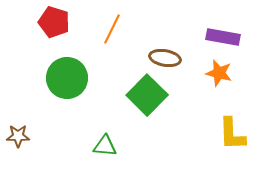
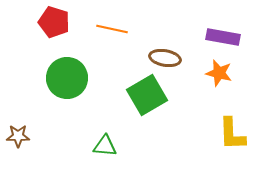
orange line: rotated 76 degrees clockwise
green square: rotated 15 degrees clockwise
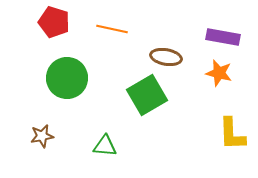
brown ellipse: moved 1 px right, 1 px up
brown star: moved 24 px right; rotated 10 degrees counterclockwise
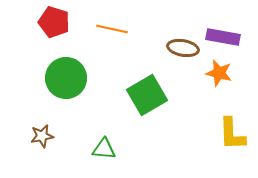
brown ellipse: moved 17 px right, 9 px up
green circle: moved 1 px left
green triangle: moved 1 px left, 3 px down
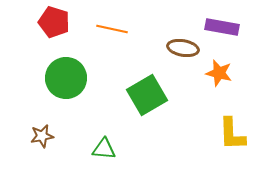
purple rectangle: moved 1 px left, 10 px up
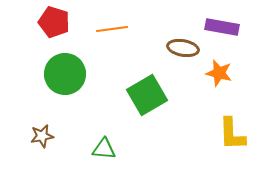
orange line: rotated 20 degrees counterclockwise
green circle: moved 1 px left, 4 px up
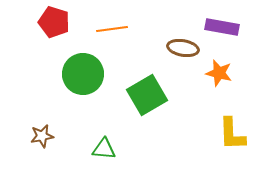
green circle: moved 18 px right
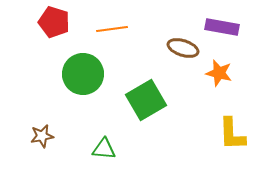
brown ellipse: rotated 8 degrees clockwise
green square: moved 1 px left, 5 px down
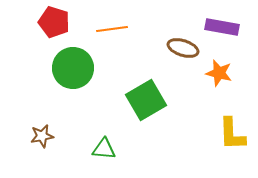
green circle: moved 10 px left, 6 px up
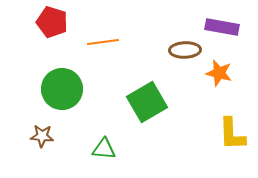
red pentagon: moved 2 px left
orange line: moved 9 px left, 13 px down
brown ellipse: moved 2 px right, 2 px down; rotated 20 degrees counterclockwise
green circle: moved 11 px left, 21 px down
green square: moved 1 px right, 2 px down
brown star: rotated 15 degrees clockwise
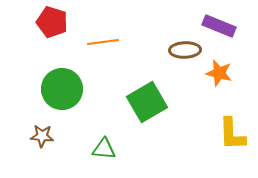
purple rectangle: moved 3 px left, 1 px up; rotated 12 degrees clockwise
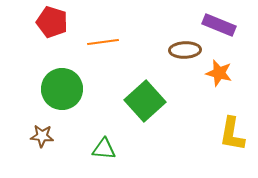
purple rectangle: moved 1 px up
green square: moved 2 px left, 1 px up; rotated 12 degrees counterclockwise
yellow L-shape: rotated 12 degrees clockwise
